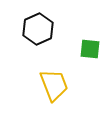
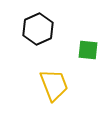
green square: moved 2 px left, 1 px down
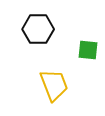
black hexagon: rotated 24 degrees clockwise
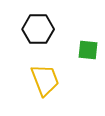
yellow trapezoid: moved 9 px left, 5 px up
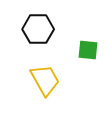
yellow trapezoid: rotated 8 degrees counterclockwise
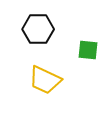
yellow trapezoid: rotated 144 degrees clockwise
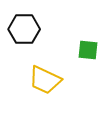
black hexagon: moved 14 px left
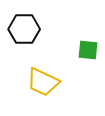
yellow trapezoid: moved 2 px left, 2 px down
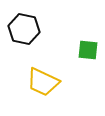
black hexagon: rotated 12 degrees clockwise
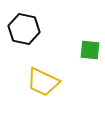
green square: moved 2 px right
